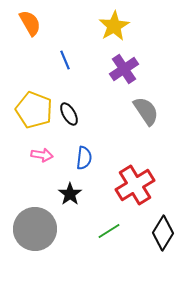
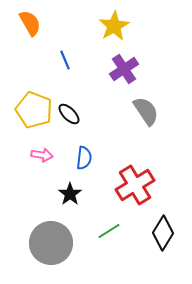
black ellipse: rotated 15 degrees counterclockwise
gray circle: moved 16 px right, 14 px down
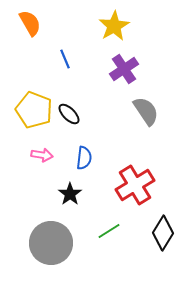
blue line: moved 1 px up
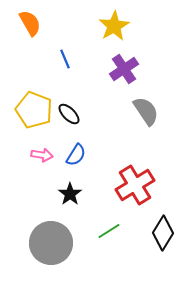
blue semicircle: moved 8 px left, 3 px up; rotated 25 degrees clockwise
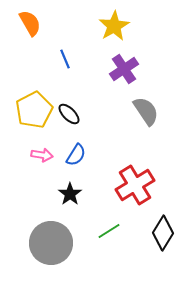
yellow pentagon: rotated 24 degrees clockwise
